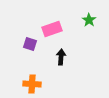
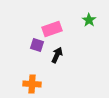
purple square: moved 7 px right, 1 px down
black arrow: moved 4 px left, 2 px up; rotated 21 degrees clockwise
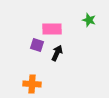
green star: rotated 16 degrees counterclockwise
pink rectangle: rotated 18 degrees clockwise
black arrow: moved 2 px up
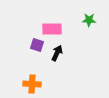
green star: rotated 16 degrees counterclockwise
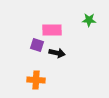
pink rectangle: moved 1 px down
black arrow: rotated 77 degrees clockwise
orange cross: moved 4 px right, 4 px up
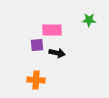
purple square: rotated 24 degrees counterclockwise
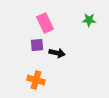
pink rectangle: moved 7 px left, 7 px up; rotated 66 degrees clockwise
orange cross: rotated 12 degrees clockwise
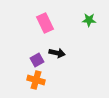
purple square: moved 15 px down; rotated 24 degrees counterclockwise
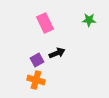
black arrow: rotated 35 degrees counterclockwise
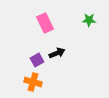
orange cross: moved 3 px left, 2 px down
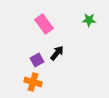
pink rectangle: moved 1 px left, 1 px down; rotated 12 degrees counterclockwise
black arrow: rotated 28 degrees counterclockwise
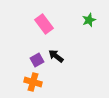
green star: rotated 24 degrees counterclockwise
black arrow: moved 1 px left, 3 px down; rotated 91 degrees counterclockwise
